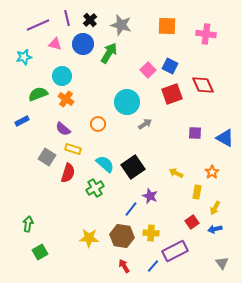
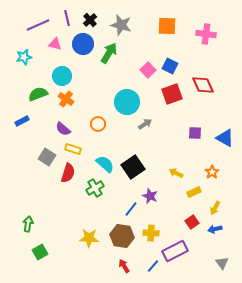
yellow rectangle at (197, 192): moved 3 px left; rotated 56 degrees clockwise
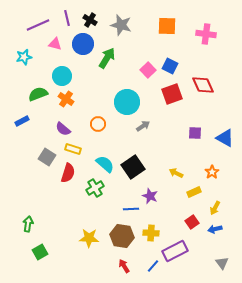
black cross at (90, 20): rotated 16 degrees counterclockwise
green arrow at (109, 53): moved 2 px left, 5 px down
gray arrow at (145, 124): moved 2 px left, 2 px down
blue line at (131, 209): rotated 49 degrees clockwise
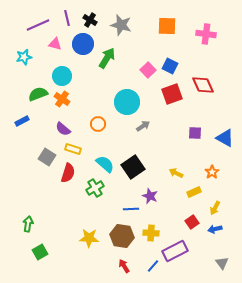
orange cross at (66, 99): moved 4 px left
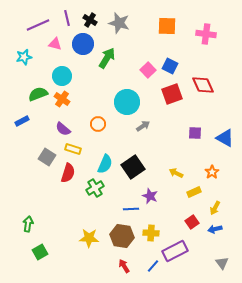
gray star at (121, 25): moved 2 px left, 2 px up
cyan semicircle at (105, 164): rotated 72 degrees clockwise
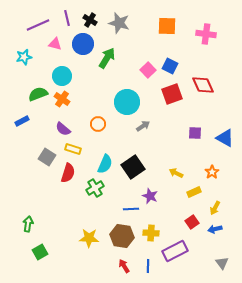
blue line at (153, 266): moved 5 px left; rotated 40 degrees counterclockwise
